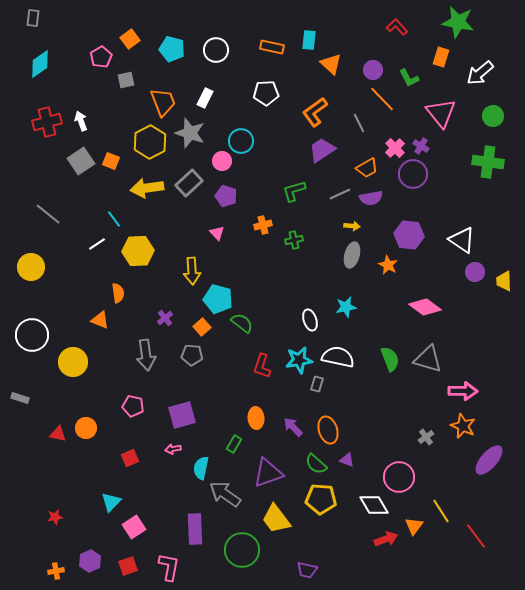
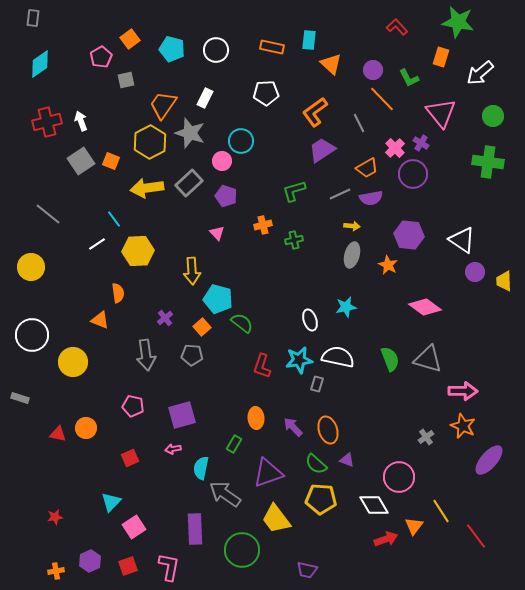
orange trapezoid at (163, 102): moved 3 px down; rotated 124 degrees counterclockwise
purple cross at (421, 146): moved 3 px up
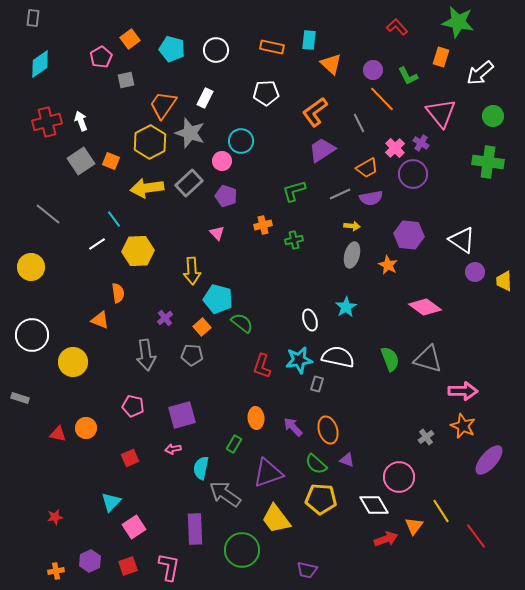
green L-shape at (409, 78): moved 1 px left, 2 px up
cyan star at (346, 307): rotated 20 degrees counterclockwise
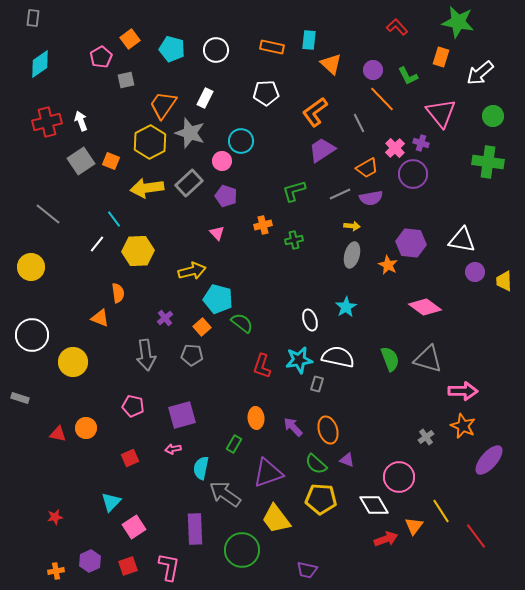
purple cross at (421, 143): rotated 14 degrees counterclockwise
purple hexagon at (409, 235): moved 2 px right, 8 px down
white triangle at (462, 240): rotated 24 degrees counterclockwise
white line at (97, 244): rotated 18 degrees counterclockwise
yellow arrow at (192, 271): rotated 100 degrees counterclockwise
orange triangle at (100, 320): moved 2 px up
